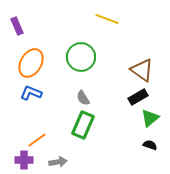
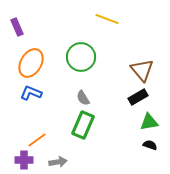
purple rectangle: moved 1 px down
brown triangle: rotated 15 degrees clockwise
green triangle: moved 1 px left, 4 px down; rotated 30 degrees clockwise
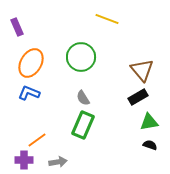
blue L-shape: moved 2 px left
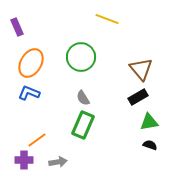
brown triangle: moved 1 px left, 1 px up
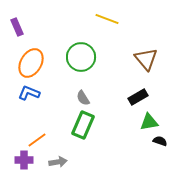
brown triangle: moved 5 px right, 10 px up
black semicircle: moved 10 px right, 4 px up
